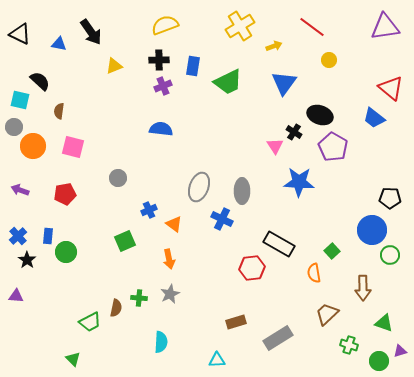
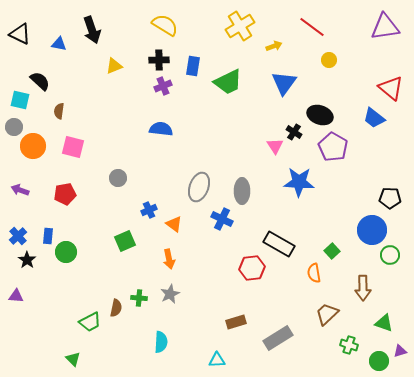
yellow semicircle at (165, 25): rotated 52 degrees clockwise
black arrow at (91, 32): moved 1 px right, 2 px up; rotated 16 degrees clockwise
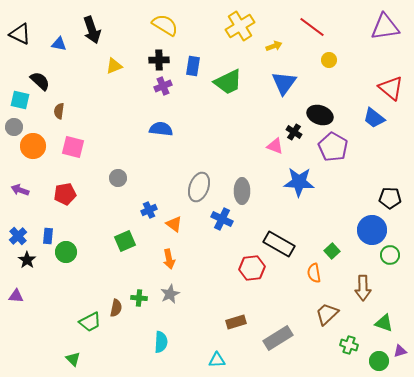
pink triangle at (275, 146): rotated 36 degrees counterclockwise
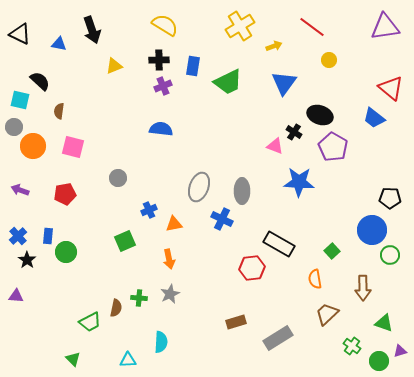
orange triangle at (174, 224): rotated 48 degrees counterclockwise
orange semicircle at (314, 273): moved 1 px right, 6 px down
green cross at (349, 345): moved 3 px right, 1 px down; rotated 18 degrees clockwise
cyan triangle at (217, 360): moved 89 px left
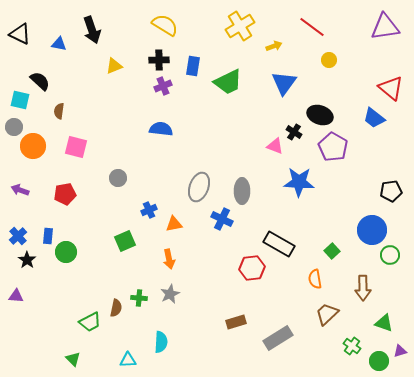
pink square at (73, 147): moved 3 px right
black pentagon at (390, 198): moved 1 px right, 7 px up; rotated 10 degrees counterclockwise
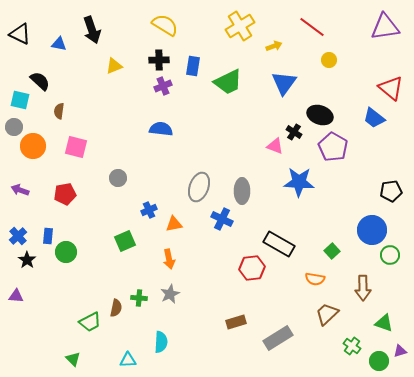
orange semicircle at (315, 279): rotated 72 degrees counterclockwise
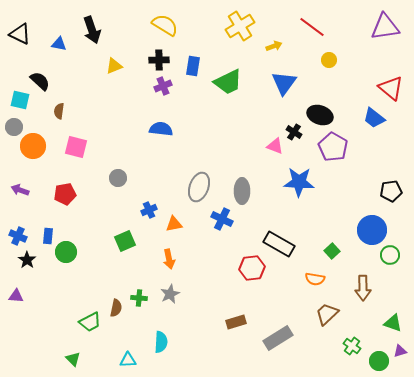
blue cross at (18, 236): rotated 24 degrees counterclockwise
green triangle at (384, 323): moved 9 px right
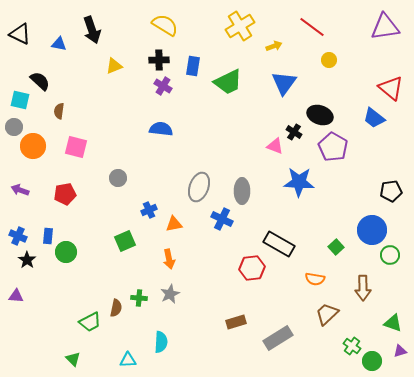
purple cross at (163, 86): rotated 36 degrees counterclockwise
green square at (332, 251): moved 4 px right, 4 px up
green circle at (379, 361): moved 7 px left
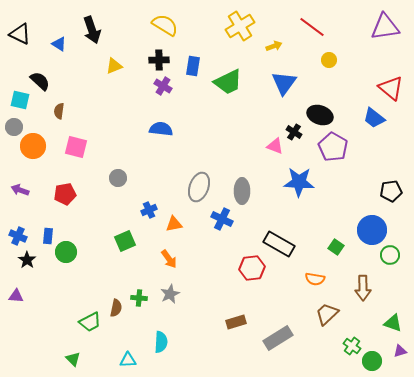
blue triangle at (59, 44): rotated 21 degrees clockwise
green square at (336, 247): rotated 14 degrees counterclockwise
orange arrow at (169, 259): rotated 24 degrees counterclockwise
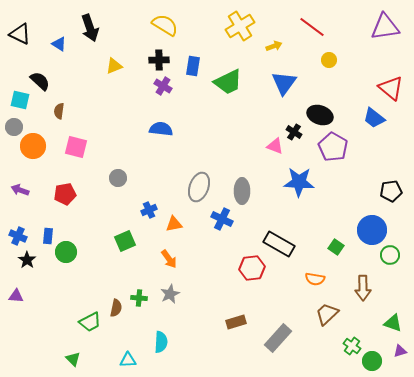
black arrow at (92, 30): moved 2 px left, 2 px up
gray rectangle at (278, 338): rotated 16 degrees counterclockwise
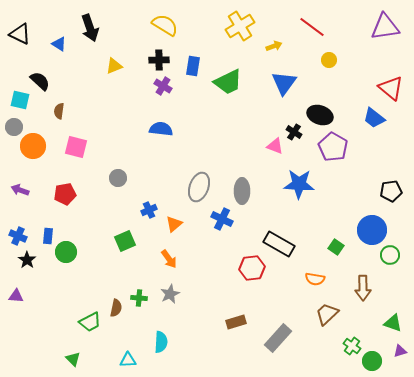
blue star at (299, 182): moved 2 px down
orange triangle at (174, 224): rotated 30 degrees counterclockwise
